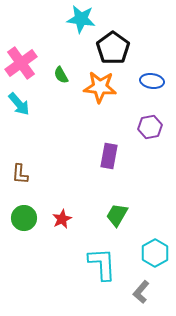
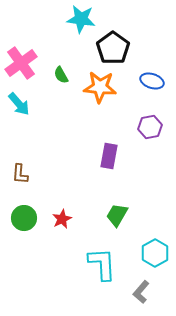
blue ellipse: rotated 10 degrees clockwise
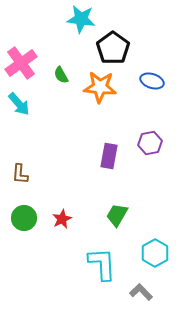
purple hexagon: moved 16 px down
gray L-shape: rotated 95 degrees clockwise
